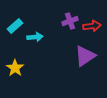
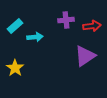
purple cross: moved 4 px left, 1 px up; rotated 14 degrees clockwise
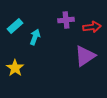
red arrow: moved 1 px down
cyan arrow: rotated 63 degrees counterclockwise
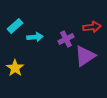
purple cross: moved 19 px down; rotated 21 degrees counterclockwise
cyan arrow: rotated 63 degrees clockwise
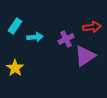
cyan rectangle: rotated 14 degrees counterclockwise
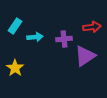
purple cross: moved 2 px left; rotated 21 degrees clockwise
